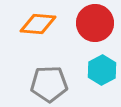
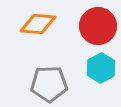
red circle: moved 3 px right, 3 px down
cyan hexagon: moved 1 px left, 2 px up
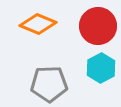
orange diamond: rotated 18 degrees clockwise
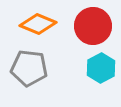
red circle: moved 5 px left
gray pentagon: moved 20 px left, 16 px up; rotated 9 degrees clockwise
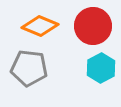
orange diamond: moved 2 px right, 2 px down
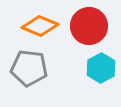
red circle: moved 4 px left
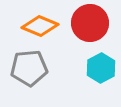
red circle: moved 1 px right, 3 px up
gray pentagon: rotated 12 degrees counterclockwise
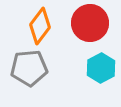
orange diamond: rotated 75 degrees counterclockwise
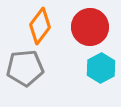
red circle: moved 4 px down
gray pentagon: moved 4 px left
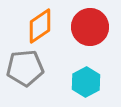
orange diamond: rotated 18 degrees clockwise
cyan hexagon: moved 15 px left, 14 px down
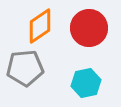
red circle: moved 1 px left, 1 px down
cyan hexagon: moved 1 px down; rotated 16 degrees clockwise
